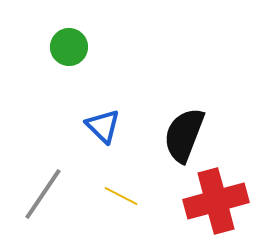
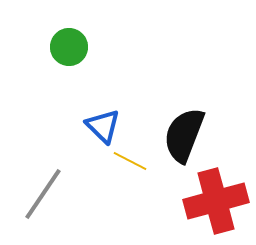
yellow line: moved 9 px right, 35 px up
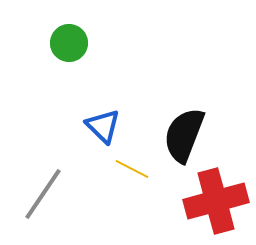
green circle: moved 4 px up
yellow line: moved 2 px right, 8 px down
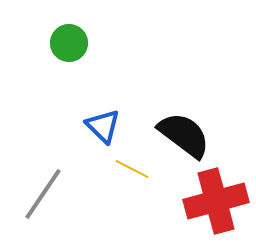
black semicircle: rotated 106 degrees clockwise
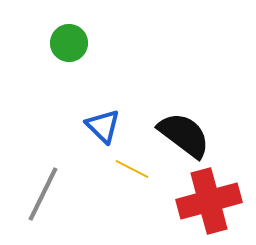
gray line: rotated 8 degrees counterclockwise
red cross: moved 7 px left
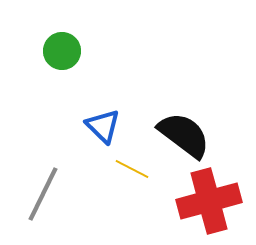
green circle: moved 7 px left, 8 px down
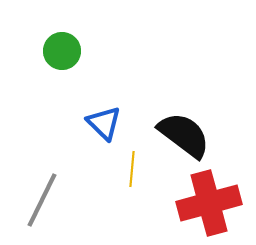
blue triangle: moved 1 px right, 3 px up
yellow line: rotated 68 degrees clockwise
gray line: moved 1 px left, 6 px down
red cross: moved 2 px down
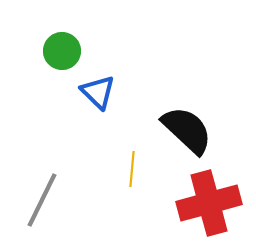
blue triangle: moved 6 px left, 31 px up
black semicircle: moved 3 px right, 5 px up; rotated 6 degrees clockwise
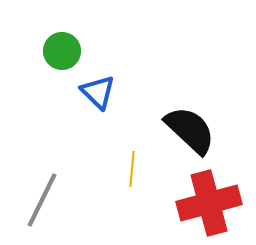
black semicircle: moved 3 px right
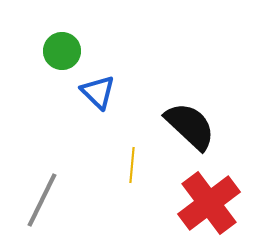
black semicircle: moved 4 px up
yellow line: moved 4 px up
red cross: rotated 22 degrees counterclockwise
